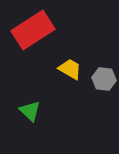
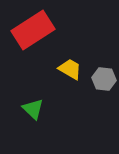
green triangle: moved 3 px right, 2 px up
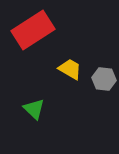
green triangle: moved 1 px right
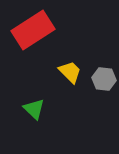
yellow trapezoid: moved 3 px down; rotated 15 degrees clockwise
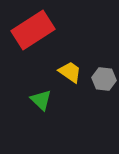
yellow trapezoid: rotated 10 degrees counterclockwise
green triangle: moved 7 px right, 9 px up
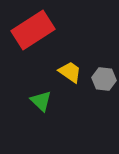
green triangle: moved 1 px down
